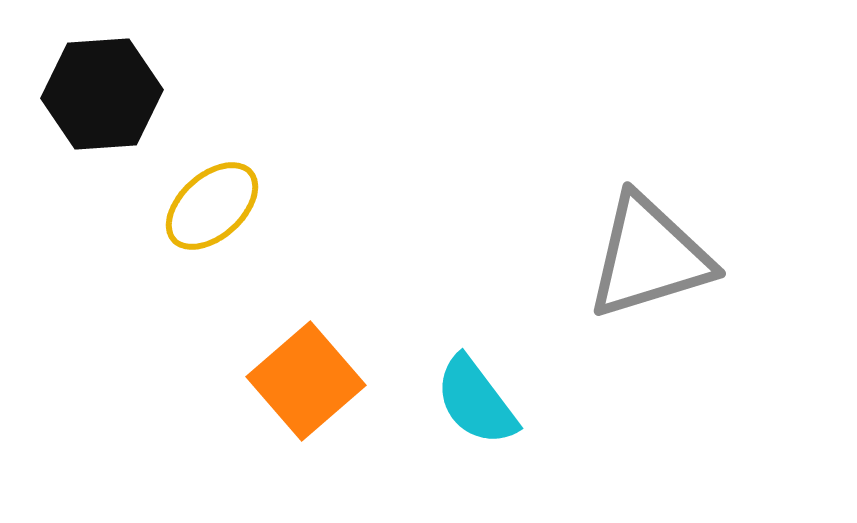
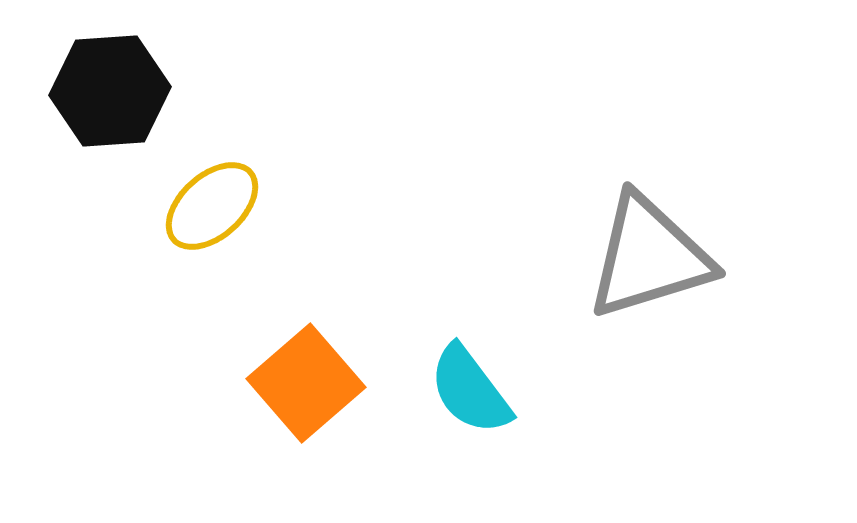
black hexagon: moved 8 px right, 3 px up
orange square: moved 2 px down
cyan semicircle: moved 6 px left, 11 px up
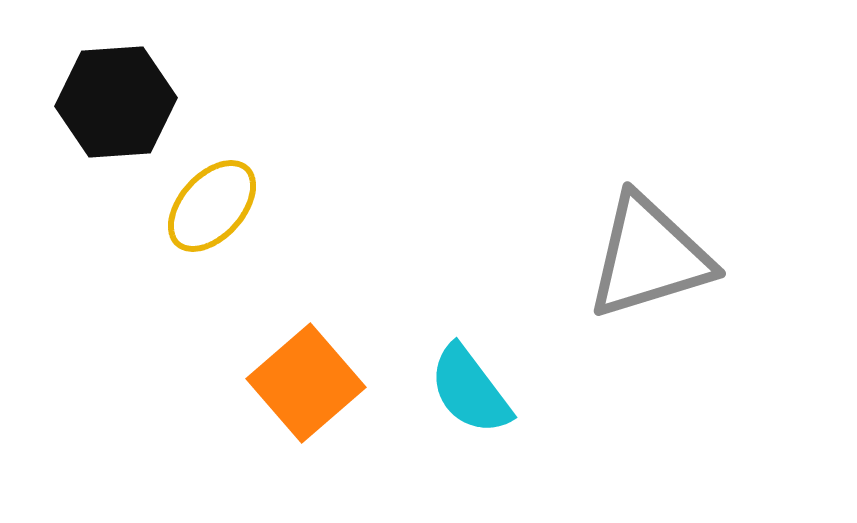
black hexagon: moved 6 px right, 11 px down
yellow ellipse: rotated 6 degrees counterclockwise
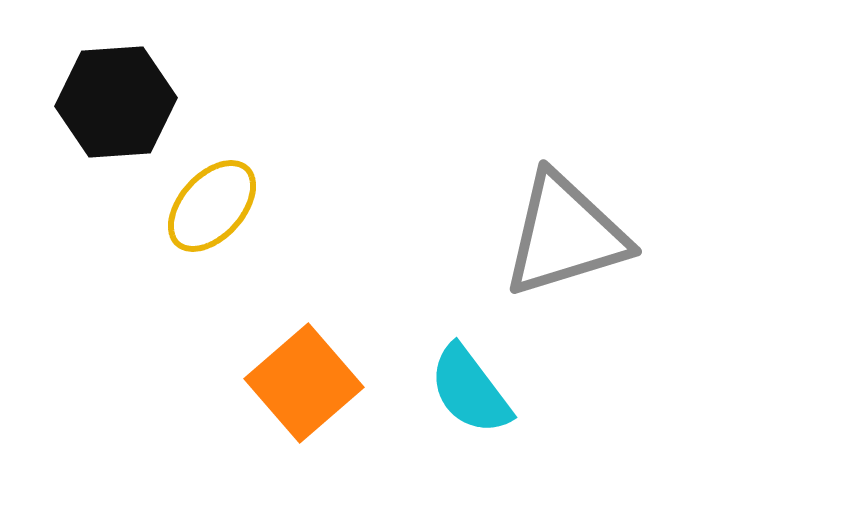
gray triangle: moved 84 px left, 22 px up
orange square: moved 2 px left
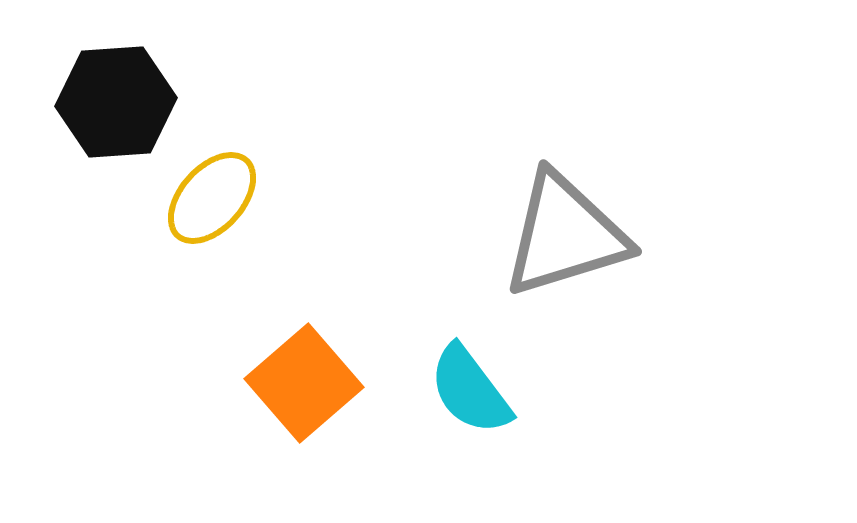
yellow ellipse: moved 8 px up
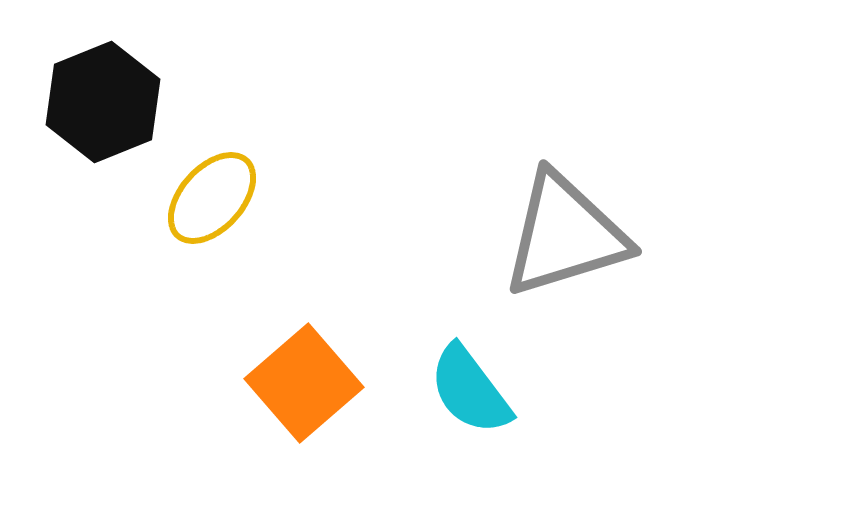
black hexagon: moved 13 px left; rotated 18 degrees counterclockwise
